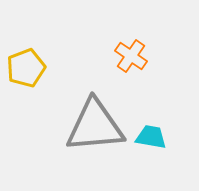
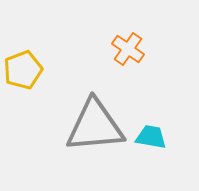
orange cross: moved 3 px left, 7 px up
yellow pentagon: moved 3 px left, 2 px down
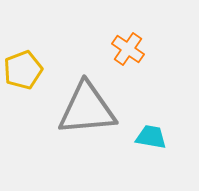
gray triangle: moved 8 px left, 17 px up
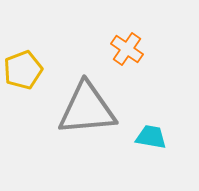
orange cross: moved 1 px left
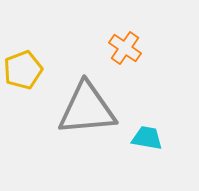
orange cross: moved 2 px left, 1 px up
cyan trapezoid: moved 4 px left, 1 px down
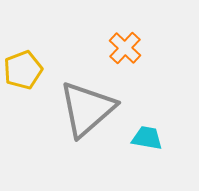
orange cross: rotated 8 degrees clockwise
gray triangle: rotated 36 degrees counterclockwise
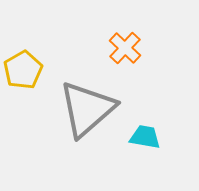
yellow pentagon: rotated 9 degrees counterclockwise
cyan trapezoid: moved 2 px left, 1 px up
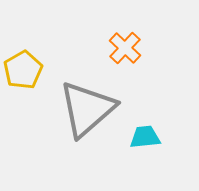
cyan trapezoid: rotated 16 degrees counterclockwise
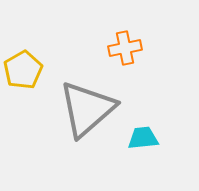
orange cross: rotated 36 degrees clockwise
cyan trapezoid: moved 2 px left, 1 px down
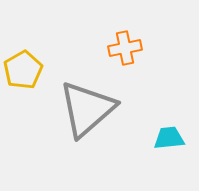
cyan trapezoid: moved 26 px right
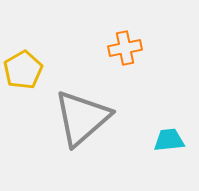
gray triangle: moved 5 px left, 9 px down
cyan trapezoid: moved 2 px down
